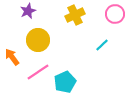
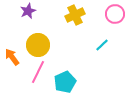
yellow circle: moved 5 px down
pink line: rotated 30 degrees counterclockwise
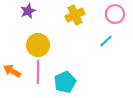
cyan line: moved 4 px right, 4 px up
orange arrow: moved 14 px down; rotated 24 degrees counterclockwise
pink line: rotated 25 degrees counterclockwise
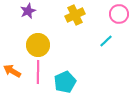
pink circle: moved 4 px right
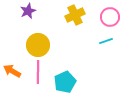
pink circle: moved 9 px left, 3 px down
cyan line: rotated 24 degrees clockwise
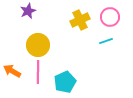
yellow cross: moved 5 px right, 5 px down
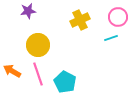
purple star: rotated 14 degrees clockwise
pink circle: moved 8 px right
cyan line: moved 5 px right, 3 px up
pink line: moved 2 px down; rotated 20 degrees counterclockwise
cyan pentagon: rotated 20 degrees counterclockwise
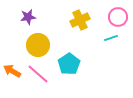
purple star: moved 6 px down
pink line: rotated 30 degrees counterclockwise
cyan pentagon: moved 4 px right, 18 px up; rotated 10 degrees clockwise
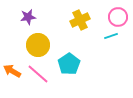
cyan line: moved 2 px up
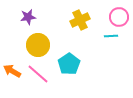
pink circle: moved 1 px right
cyan line: rotated 16 degrees clockwise
